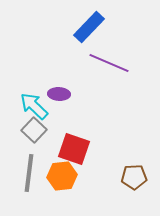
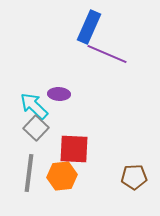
blue rectangle: rotated 20 degrees counterclockwise
purple line: moved 2 px left, 9 px up
gray square: moved 2 px right, 2 px up
red square: rotated 16 degrees counterclockwise
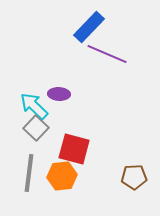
blue rectangle: rotated 20 degrees clockwise
red square: rotated 12 degrees clockwise
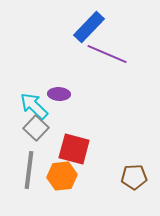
gray line: moved 3 px up
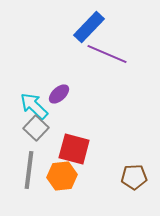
purple ellipse: rotated 45 degrees counterclockwise
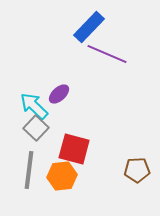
brown pentagon: moved 3 px right, 7 px up
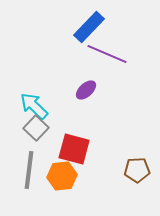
purple ellipse: moved 27 px right, 4 px up
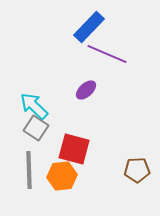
gray square: rotated 10 degrees counterclockwise
gray line: rotated 9 degrees counterclockwise
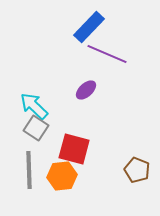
brown pentagon: rotated 25 degrees clockwise
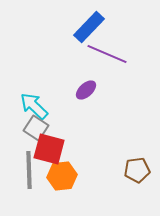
red square: moved 25 px left
brown pentagon: rotated 30 degrees counterclockwise
